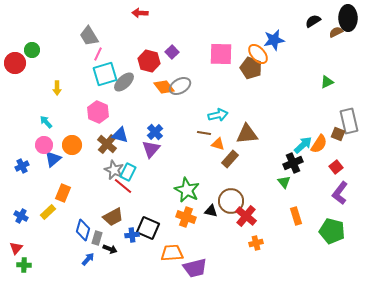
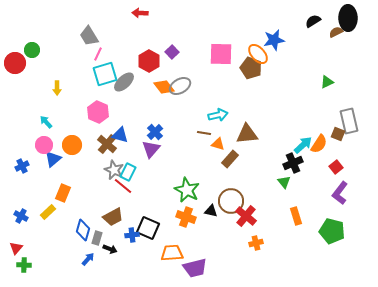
red hexagon at (149, 61): rotated 15 degrees clockwise
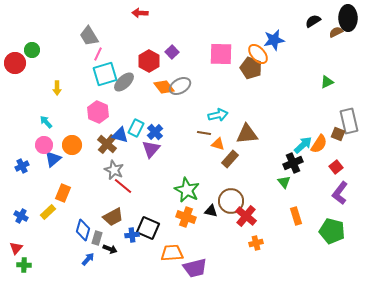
cyan rectangle at (128, 172): moved 8 px right, 44 px up
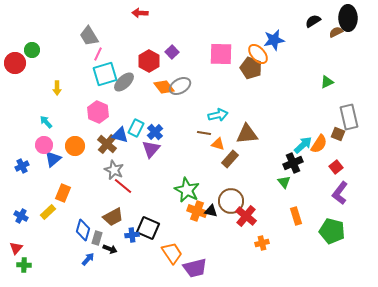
gray rectangle at (349, 121): moved 4 px up
orange circle at (72, 145): moved 3 px right, 1 px down
orange cross at (186, 217): moved 11 px right, 6 px up
orange cross at (256, 243): moved 6 px right
orange trapezoid at (172, 253): rotated 60 degrees clockwise
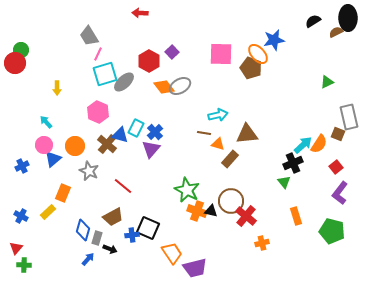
green circle at (32, 50): moved 11 px left
gray star at (114, 170): moved 25 px left, 1 px down
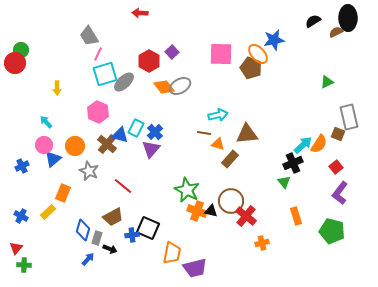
orange trapezoid at (172, 253): rotated 45 degrees clockwise
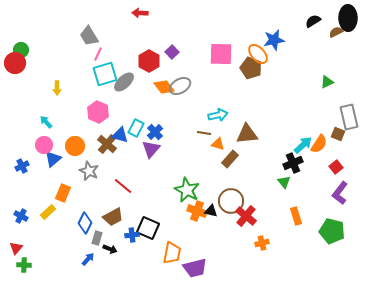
blue diamond at (83, 230): moved 2 px right, 7 px up; rotated 10 degrees clockwise
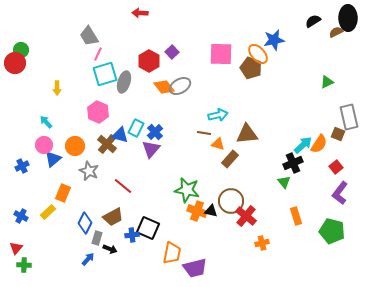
gray ellipse at (124, 82): rotated 30 degrees counterclockwise
green star at (187, 190): rotated 15 degrees counterclockwise
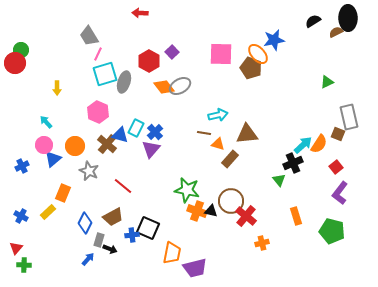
green triangle at (284, 182): moved 5 px left, 2 px up
gray rectangle at (97, 238): moved 2 px right, 2 px down
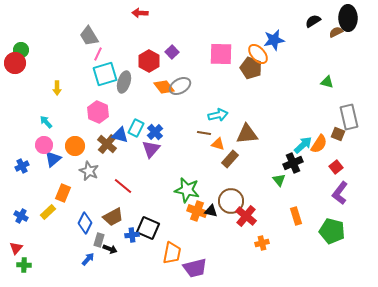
green triangle at (327, 82): rotated 40 degrees clockwise
